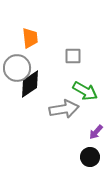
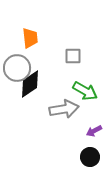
purple arrow: moved 2 px left, 1 px up; rotated 21 degrees clockwise
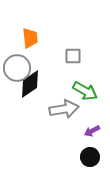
purple arrow: moved 2 px left
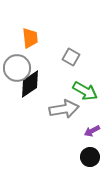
gray square: moved 2 px left, 1 px down; rotated 30 degrees clockwise
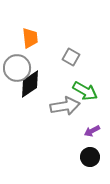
gray arrow: moved 1 px right, 3 px up
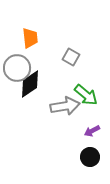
green arrow: moved 1 px right, 4 px down; rotated 10 degrees clockwise
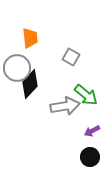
black diamond: rotated 12 degrees counterclockwise
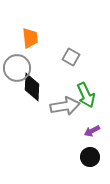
black diamond: moved 2 px right, 3 px down; rotated 40 degrees counterclockwise
green arrow: rotated 25 degrees clockwise
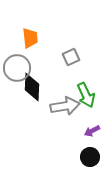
gray square: rotated 36 degrees clockwise
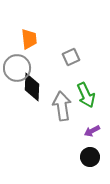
orange trapezoid: moved 1 px left, 1 px down
gray arrow: moved 3 px left; rotated 88 degrees counterclockwise
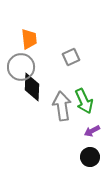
gray circle: moved 4 px right, 1 px up
green arrow: moved 2 px left, 6 px down
